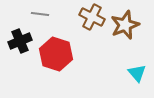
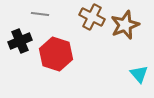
cyan triangle: moved 2 px right, 1 px down
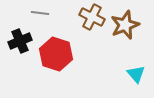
gray line: moved 1 px up
cyan triangle: moved 3 px left
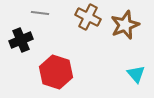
brown cross: moved 4 px left
black cross: moved 1 px right, 1 px up
red hexagon: moved 18 px down
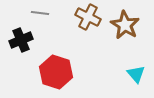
brown star: rotated 20 degrees counterclockwise
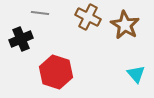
black cross: moved 1 px up
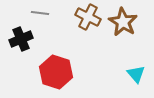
brown star: moved 2 px left, 3 px up
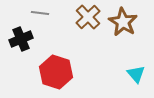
brown cross: rotated 20 degrees clockwise
